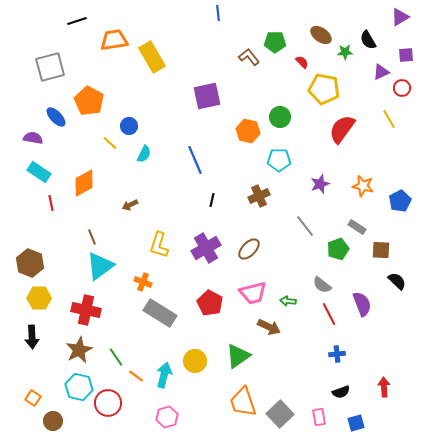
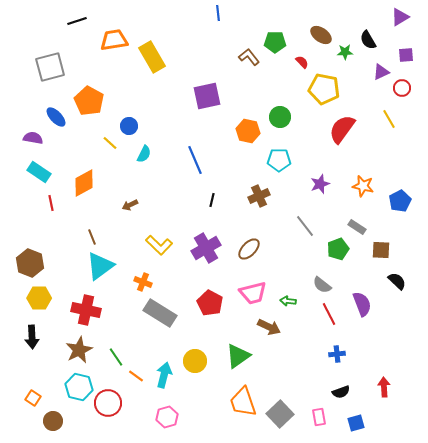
yellow L-shape at (159, 245): rotated 64 degrees counterclockwise
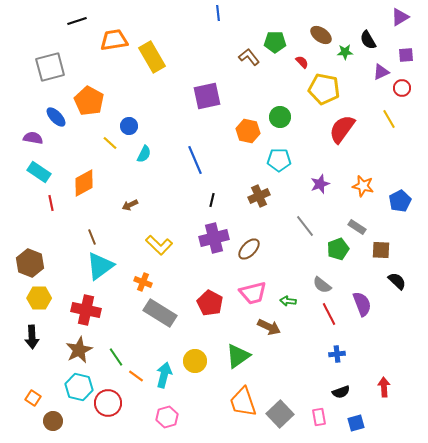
purple cross at (206, 248): moved 8 px right, 10 px up; rotated 16 degrees clockwise
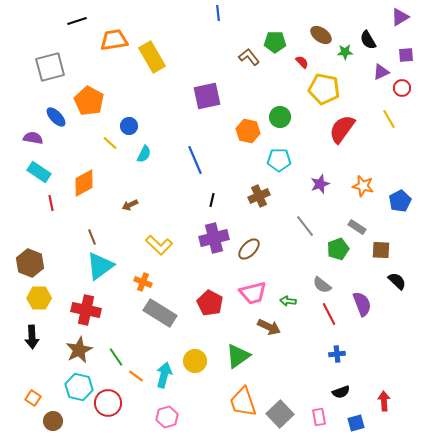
red arrow at (384, 387): moved 14 px down
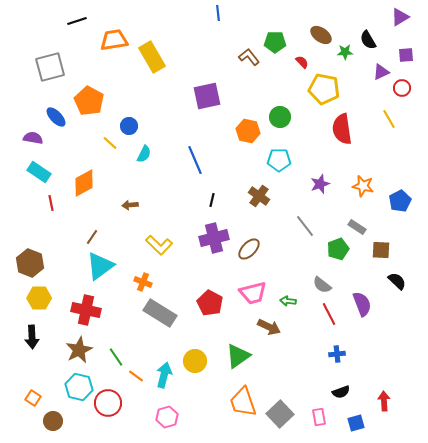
red semicircle at (342, 129): rotated 44 degrees counterclockwise
brown cross at (259, 196): rotated 30 degrees counterclockwise
brown arrow at (130, 205): rotated 21 degrees clockwise
brown line at (92, 237): rotated 56 degrees clockwise
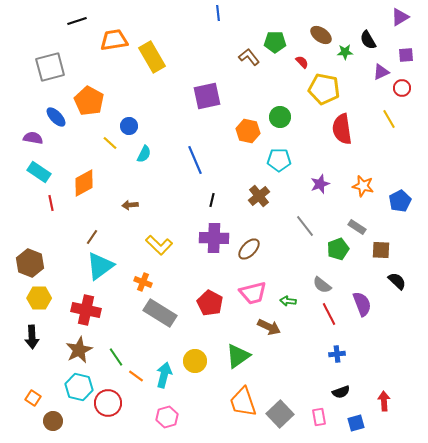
brown cross at (259, 196): rotated 15 degrees clockwise
purple cross at (214, 238): rotated 16 degrees clockwise
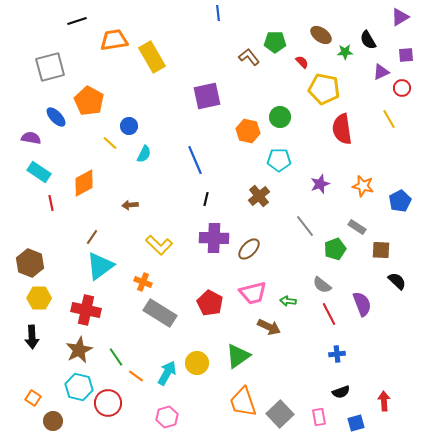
purple semicircle at (33, 138): moved 2 px left
black line at (212, 200): moved 6 px left, 1 px up
green pentagon at (338, 249): moved 3 px left
yellow circle at (195, 361): moved 2 px right, 2 px down
cyan arrow at (164, 375): moved 3 px right, 2 px up; rotated 15 degrees clockwise
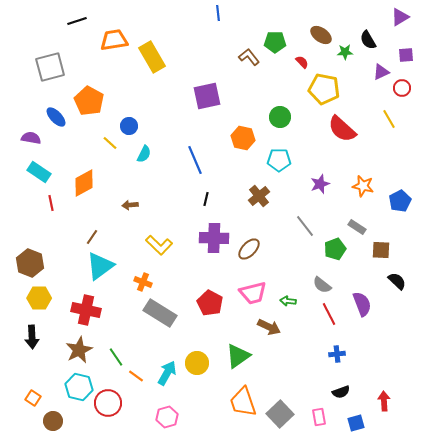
red semicircle at (342, 129): rotated 40 degrees counterclockwise
orange hexagon at (248, 131): moved 5 px left, 7 px down
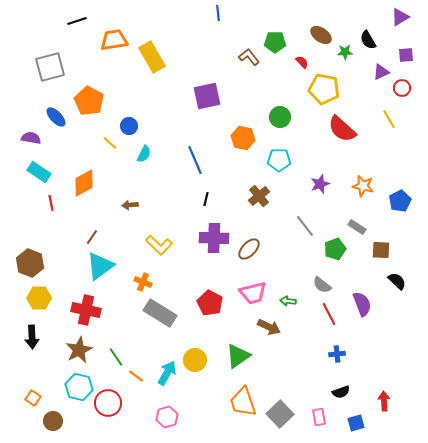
yellow circle at (197, 363): moved 2 px left, 3 px up
